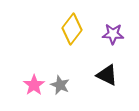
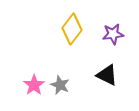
purple star: rotated 10 degrees counterclockwise
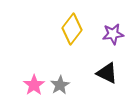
black triangle: moved 2 px up
gray star: rotated 18 degrees clockwise
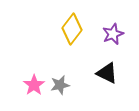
purple star: rotated 15 degrees counterclockwise
gray star: rotated 18 degrees clockwise
